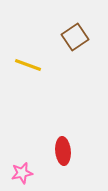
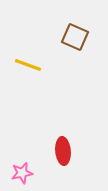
brown square: rotated 32 degrees counterclockwise
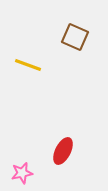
red ellipse: rotated 32 degrees clockwise
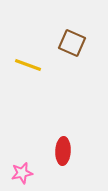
brown square: moved 3 px left, 6 px down
red ellipse: rotated 24 degrees counterclockwise
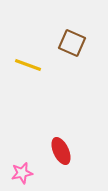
red ellipse: moved 2 px left; rotated 28 degrees counterclockwise
